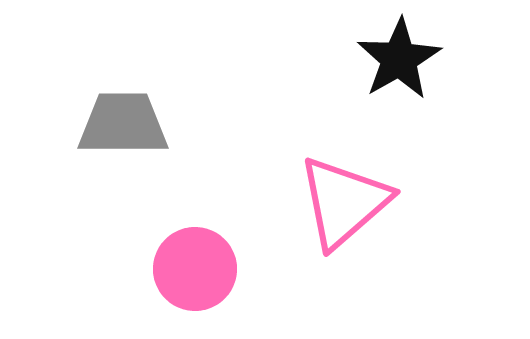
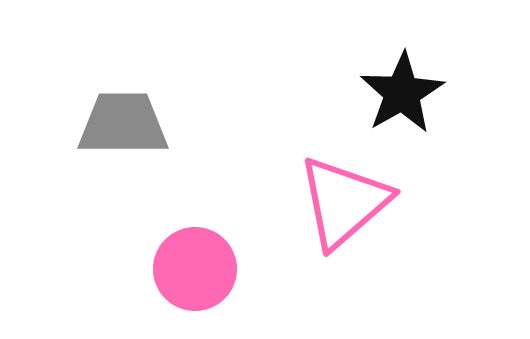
black star: moved 3 px right, 34 px down
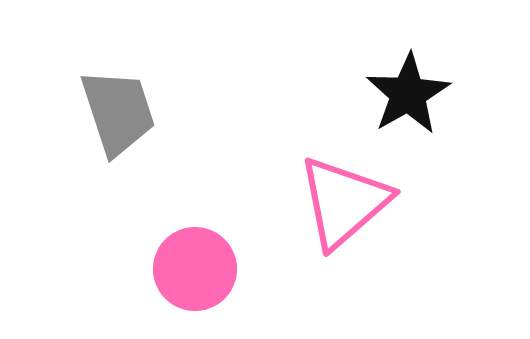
black star: moved 6 px right, 1 px down
gray trapezoid: moved 5 px left, 12 px up; rotated 72 degrees clockwise
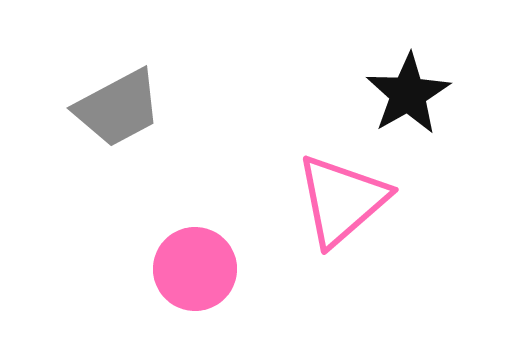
gray trapezoid: moved 4 px up; rotated 80 degrees clockwise
pink triangle: moved 2 px left, 2 px up
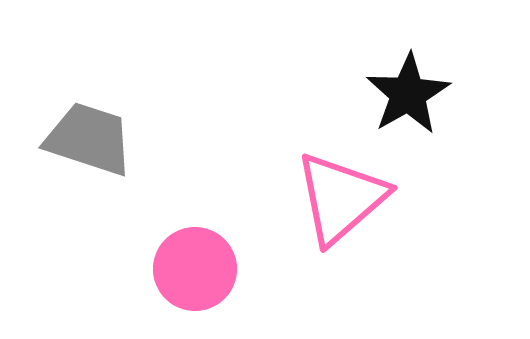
gray trapezoid: moved 29 px left, 31 px down; rotated 134 degrees counterclockwise
pink triangle: moved 1 px left, 2 px up
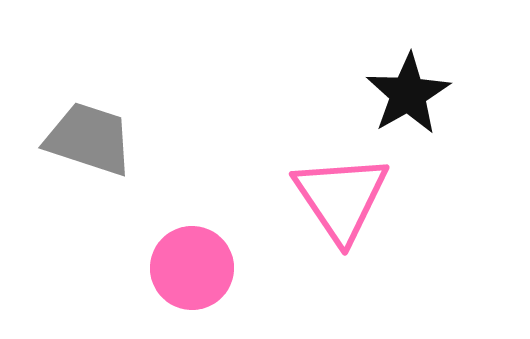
pink triangle: rotated 23 degrees counterclockwise
pink circle: moved 3 px left, 1 px up
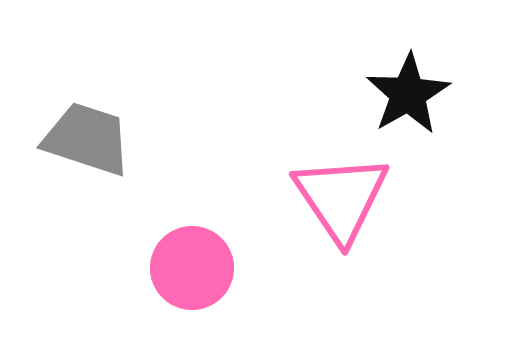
gray trapezoid: moved 2 px left
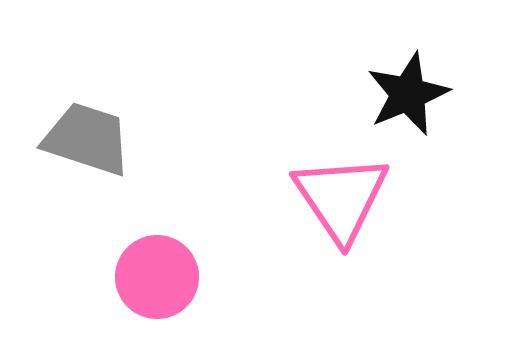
black star: rotated 8 degrees clockwise
pink circle: moved 35 px left, 9 px down
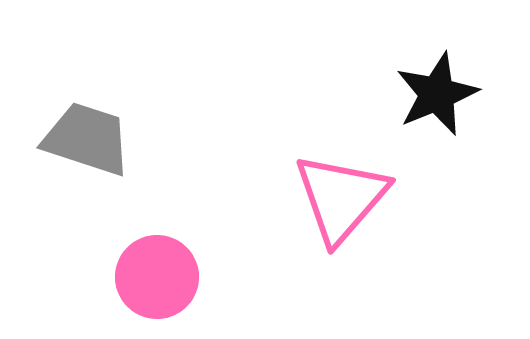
black star: moved 29 px right
pink triangle: rotated 15 degrees clockwise
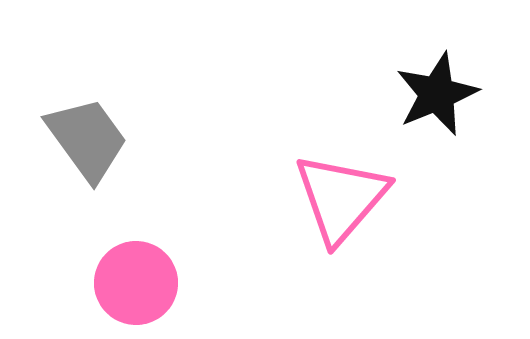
gray trapezoid: rotated 36 degrees clockwise
pink circle: moved 21 px left, 6 px down
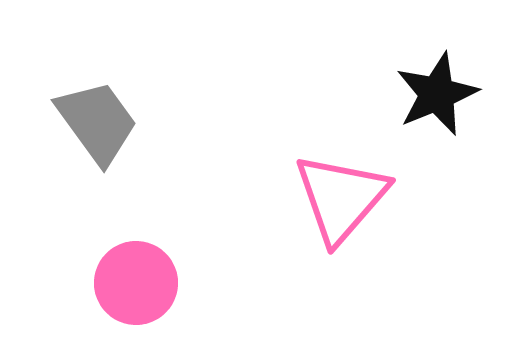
gray trapezoid: moved 10 px right, 17 px up
